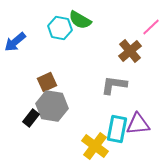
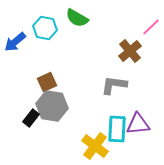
green semicircle: moved 3 px left, 2 px up
cyan hexagon: moved 15 px left
cyan rectangle: rotated 8 degrees counterclockwise
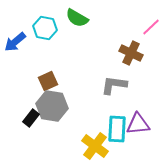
brown cross: moved 1 px right, 2 px down; rotated 25 degrees counterclockwise
brown square: moved 1 px right, 1 px up
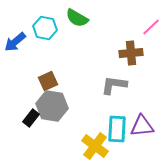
brown cross: rotated 30 degrees counterclockwise
purple triangle: moved 4 px right, 2 px down
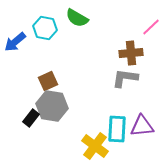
gray L-shape: moved 11 px right, 7 px up
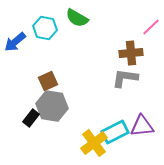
cyan rectangle: moved 2 px left, 3 px down; rotated 60 degrees clockwise
yellow cross: moved 1 px left, 3 px up; rotated 16 degrees clockwise
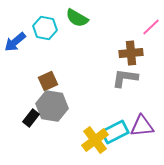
yellow cross: moved 1 px right, 3 px up
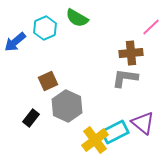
cyan hexagon: rotated 25 degrees clockwise
gray hexagon: moved 15 px right; rotated 16 degrees clockwise
purple triangle: moved 1 px right, 3 px up; rotated 45 degrees clockwise
